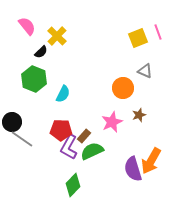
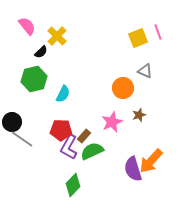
green hexagon: rotated 25 degrees clockwise
orange arrow: rotated 12 degrees clockwise
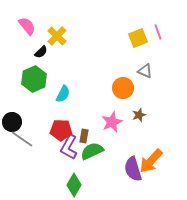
green hexagon: rotated 10 degrees counterclockwise
brown rectangle: rotated 32 degrees counterclockwise
green diamond: moved 1 px right; rotated 15 degrees counterclockwise
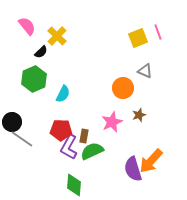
green diamond: rotated 25 degrees counterclockwise
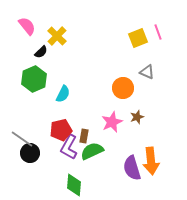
gray triangle: moved 2 px right, 1 px down
brown star: moved 2 px left, 2 px down
black circle: moved 18 px right, 31 px down
red pentagon: rotated 15 degrees counterclockwise
orange arrow: rotated 48 degrees counterclockwise
purple semicircle: moved 1 px left, 1 px up
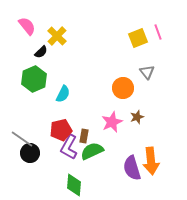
gray triangle: rotated 28 degrees clockwise
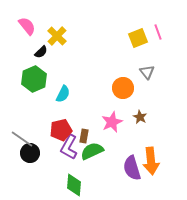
brown star: moved 3 px right; rotated 24 degrees counterclockwise
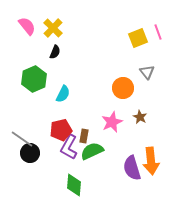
yellow cross: moved 4 px left, 8 px up
black semicircle: moved 14 px right; rotated 24 degrees counterclockwise
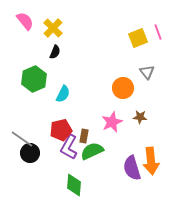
pink semicircle: moved 2 px left, 5 px up
brown star: rotated 24 degrees counterclockwise
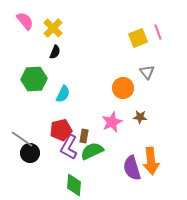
green hexagon: rotated 20 degrees clockwise
